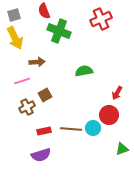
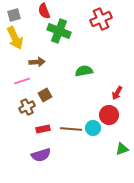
red rectangle: moved 1 px left, 2 px up
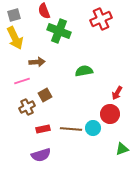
red circle: moved 1 px right, 1 px up
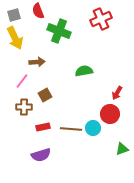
red semicircle: moved 6 px left
pink line: rotated 35 degrees counterclockwise
brown cross: moved 3 px left; rotated 28 degrees clockwise
red rectangle: moved 2 px up
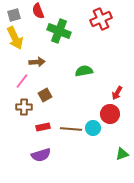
green triangle: moved 5 px down
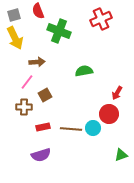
pink line: moved 5 px right, 1 px down
red circle: moved 1 px left
green triangle: moved 1 px left, 1 px down
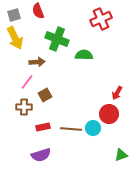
green cross: moved 2 px left, 8 px down
green semicircle: moved 16 px up; rotated 12 degrees clockwise
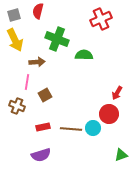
red semicircle: rotated 35 degrees clockwise
yellow arrow: moved 2 px down
pink line: rotated 28 degrees counterclockwise
brown cross: moved 7 px left, 1 px up; rotated 21 degrees clockwise
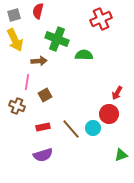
brown arrow: moved 2 px right, 1 px up
brown line: rotated 45 degrees clockwise
purple semicircle: moved 2 px right
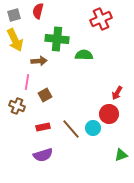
green cross: rotated 15 degrees counterclockwise
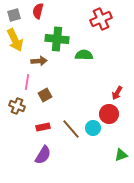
purple semicircle: rotated 42 degrees counterclockwise
